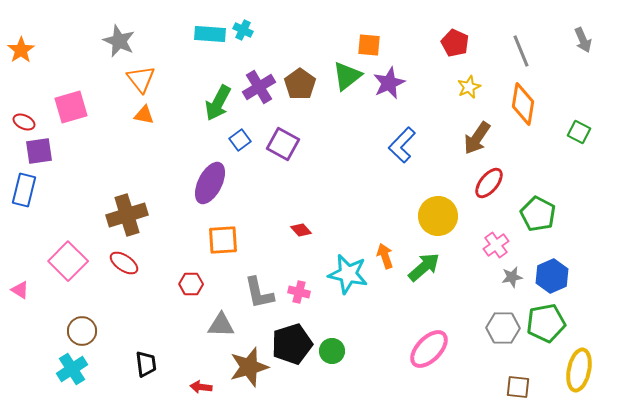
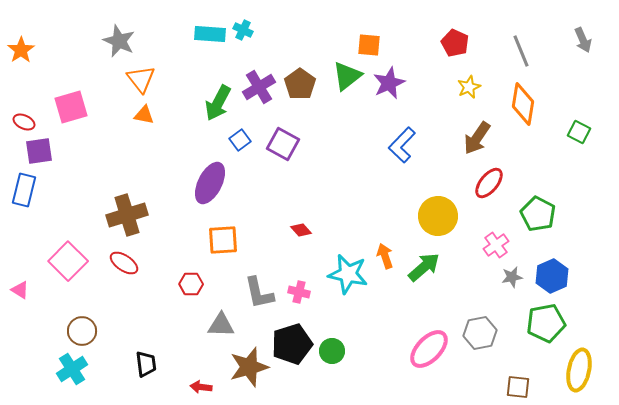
gray hexagon at (503, 328): moved 23 px left, 5 px down; rotated 12 degrees counterclockwise
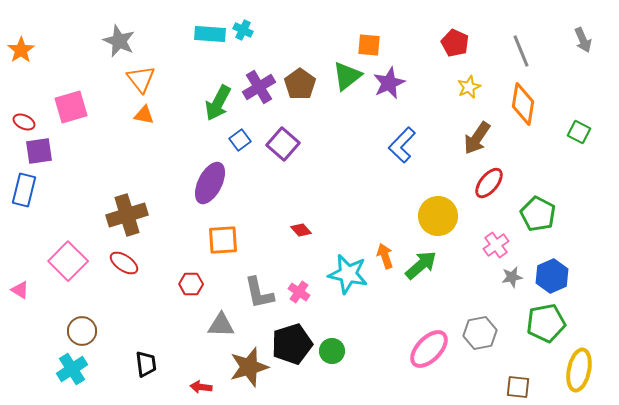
purple square at (283, 144): rotated 12 degrees clockwise
green arrow at (424, 267): moved 3 px left, 2 px up
pink cross at (299, 292): rotated 20 degrees clockwise
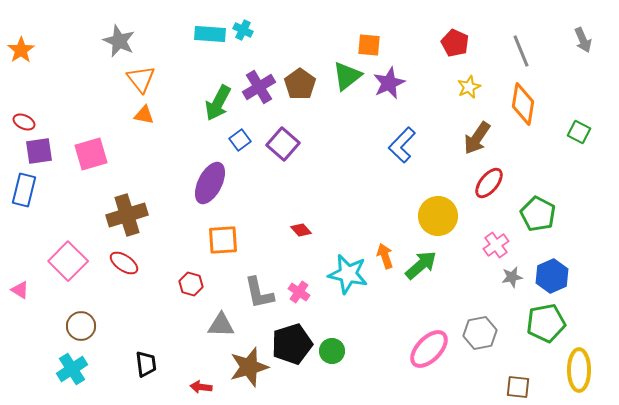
pink square at (71, 107): moved 20 px right, 47 px down
red hexagon at (191, 284): rotated 15 degrees clockwise
brown circle at (82, 331): moved 1 px left, 5 px up
yellow ellipse at (579, 370): rotated 12 degrees counterclockwise
